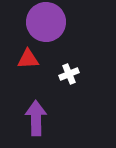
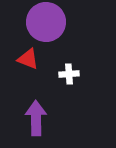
red triangle: rotated 25 degrees clockwise
white cross: rotated 18 degrees clockwise
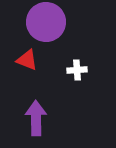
red triangle: moved 1 px left, 1 px down
white cross: moved 8 px right, 4 px up
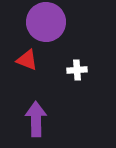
purple arrow: moved 1 px down
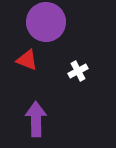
white cross: moved 1 px right, 1 px down; rotated 24 degrees counterclockwise
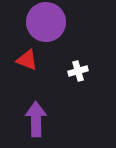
white cross: rotated 12 degrees clockwise
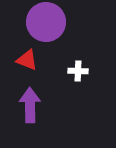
white cross: rotated 18 degrees clockwise
purple arrow: moved 6 px left, 14 px up
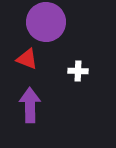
red triangle: moved 1 px up
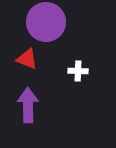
purple arrow: moved 2 px left
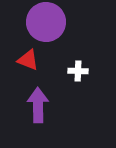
red triangle: moved 1 px right, 1 px down
purple arrow: moved 10 px right
